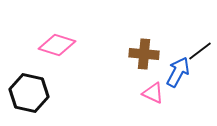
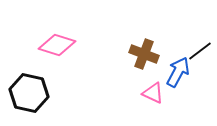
brown cross: rotated 16 degrees clockwise
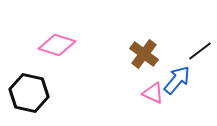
brown cross: rotated 16 degrees clockwise
blue arrow: moved 1 px left, 8 px down; rotated 12 degrees clockwise
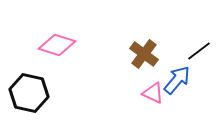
black line: moved 1 px left
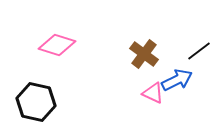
blue arrow: rotated 24 degrees clockwise
black hexagon: moved 7 px right, 9 px down
